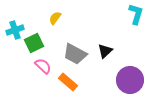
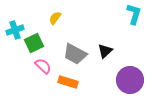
cyan L-shape: moved 2 px left
orange rectangle: rotated 24 degrees counterclockwise
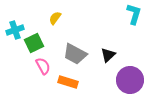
black triangle: moved 3 px right, 4 px down
pink semicircle: rotated 18 degrees clockwise
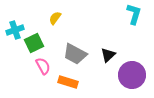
purple circle: moved 2 px right, 5 px up
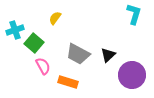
green square: rotated 24 degrees counterclockwise
gray trapezoid: moved 3 px right
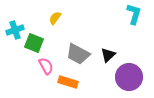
green square: rotated 18 degrees counterclockwise
pink semicircle: moved 3 px right
purple circle: moved 3 px left, 2 px down
